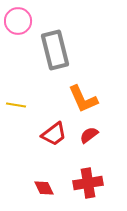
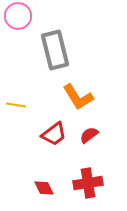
pink circle: moved 5 px up
orange L-shape: moved 5 px left, 2 px up; rotated 8 degrees counterclockwise
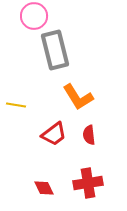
pink circle: moved 16 px right
red semicircle: rotated 60 degrees counterclockwise
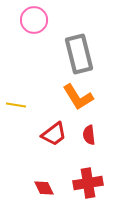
pink circle: moved 4 px down
gray rectangle: moved 24 px right, 4 px down
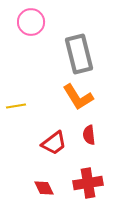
pink circle: moved 3 px left, 2 px down
yellow line: moved 1 px down; rotated 18 degrees counterclockwise
red trapezoid: moved 9 px down
